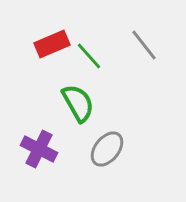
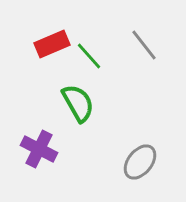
gray ellipse: moved 33 px right, 13 px down
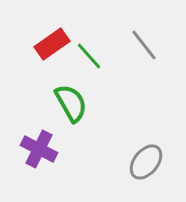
red rectangle: rotated 12 degrees counterclockwise
green semicircle: moved 7 px left
gray ellipse: moved 6 px right
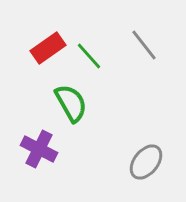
red rectangle: moved 4 px left, 4 px down
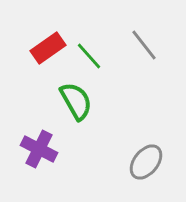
green semicircle: moved 5 px right, 2 px up
